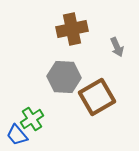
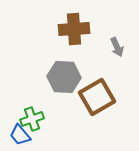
brown cross: moved 2 px right; rotated 8 degrees clockwise
green cross: rotated 15 degrees clockwise
blue trapezoid: moved 3 px right
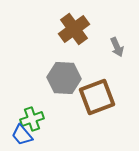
brown cross: rotated 32 degrees counterclockwise
gray hexagon: moved 1 px down
brown square: rotated 9 degrees clockwise
blue trapezoid: moved 2 px right
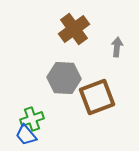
gray arrow: rotated 150 degrees counterclockwise
blue trapezoid: moved 4 px right
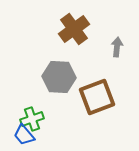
gray hexagon: moved 5 px left, 1 px up
blue trapezoid: moved 2 px left
